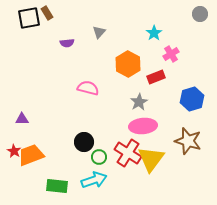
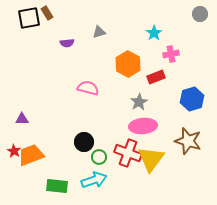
gray triangle: rotated 32 degrees clockwise
pink cross: rotated 21 degrees clockwise
red cross: rotated 12 degrees counterclockwise
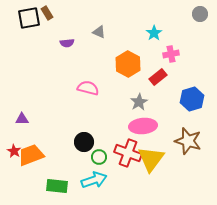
gray triangle: rotated 40 degrees clockwise
red rectangle: moved 2 px right; rotated 18 degrees counterclockwise
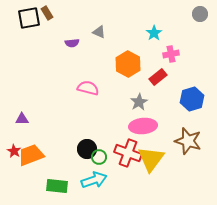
purple semicircle: moved 5 px right
black circle: moved 3 px right, 7 px down
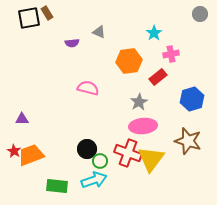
orange hexagon: moved 1 px right, 3 px up; rotated 25 degrees clockwise
green circle: moved 1 px right, 4 px down
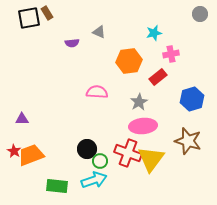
cyan star: rotated 21 degrees clockwise
pink semicircle: moved 9 px right, 4 px down; rotated 10 degrees counterclockwise
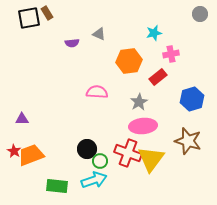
gray triangle: moved 2 px down
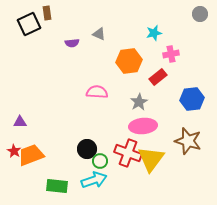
brown rectangle: rotated 24 degrees clockwise
black square: moved 6 px down; rotated 15 degrees counterclockwise
blue hexagon: rotated 10 degrees clockwise
purple triangle: moved 2 px left, 3 px down
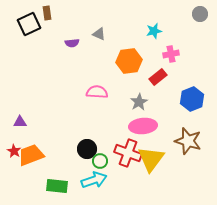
cyan star: moved 2 px up
blue hexagon: rotated 15 degrees counterclockwise
